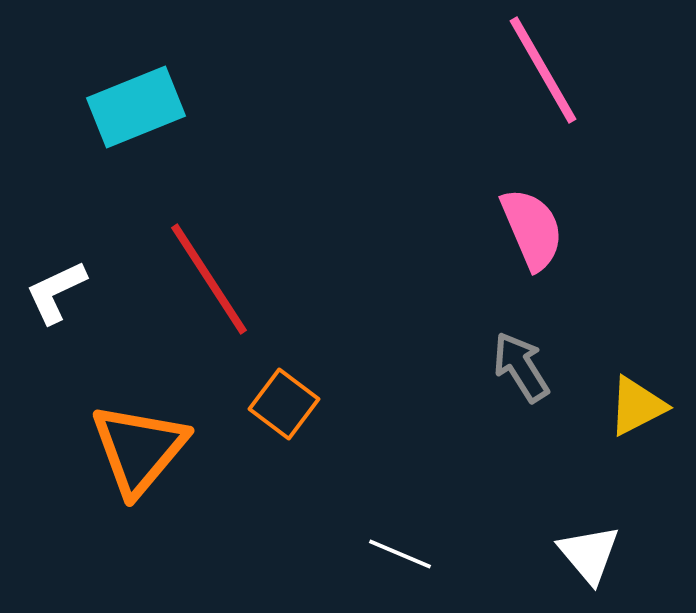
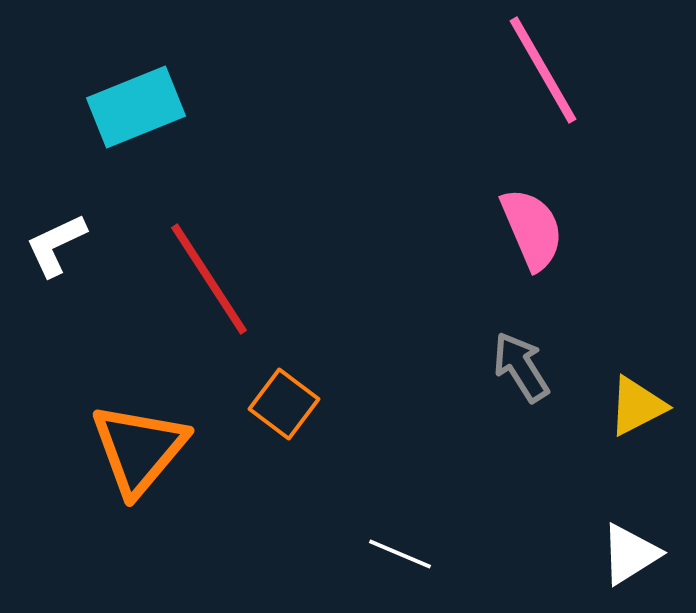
white L-shape: moved 47 px up
white triangle: moved 41 px right; rotated 38 degrees clockwise
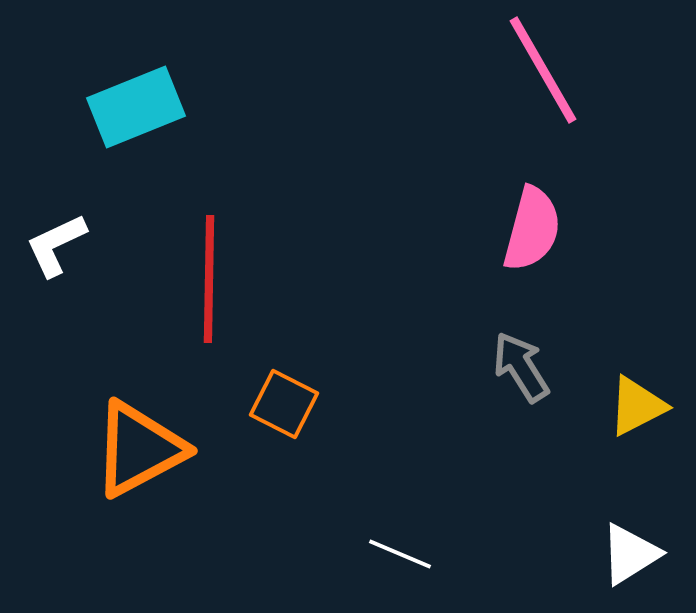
pink semicircle: rotated 38 degrees clockwise
red line: rotated 34 degrees clockwise
orange square: rotated 10 degrees counterclockwise
orange triangle: rotated 22 degrees clockwise
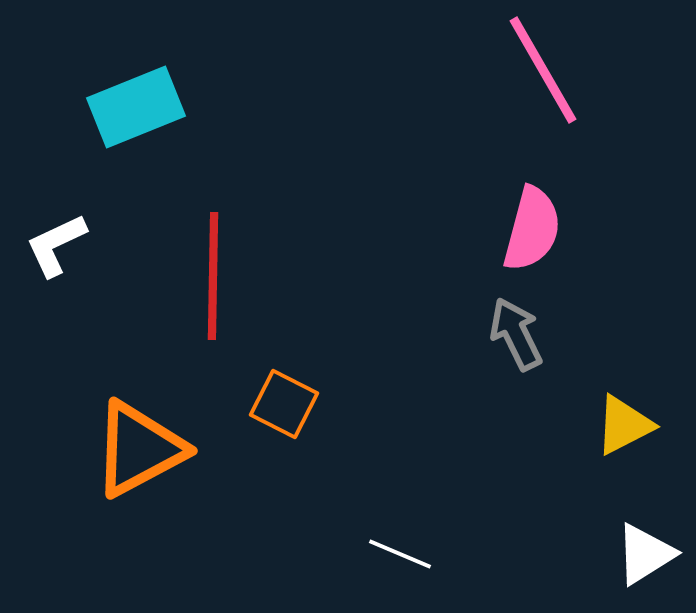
red line: moved 4 px right, 3 px up
gray arrow: moved 5 px left, 33 px up; rotated 6 degrees clockwise
yellow triangle: moved 13 px left, 19 px down
white triangle: moved 15 px right
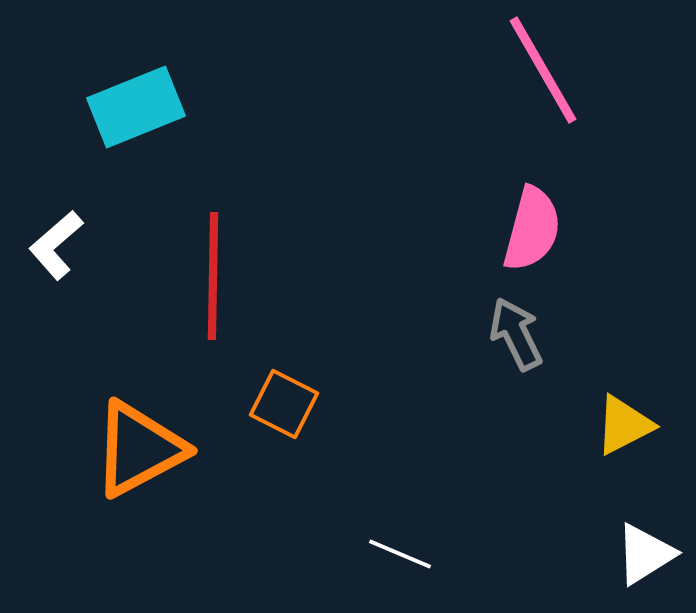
white L-shape: rotated 16 degrees counterclockwise
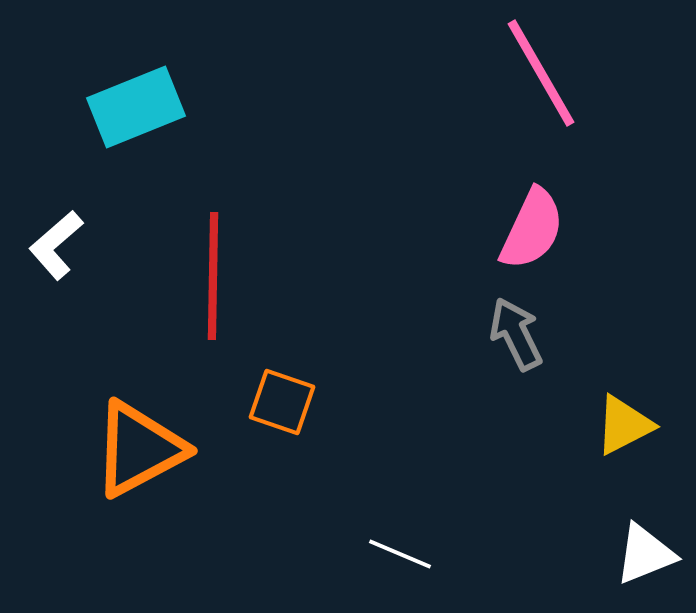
pink line: moved 2 px left, 3 px down
pink semicircle: rotated 10 degrees clockwise
orange square: moved 2 px left, 2 px up; rotated 8 degrees counterclockwise
white triangle: rotated 10 degrees clockwise
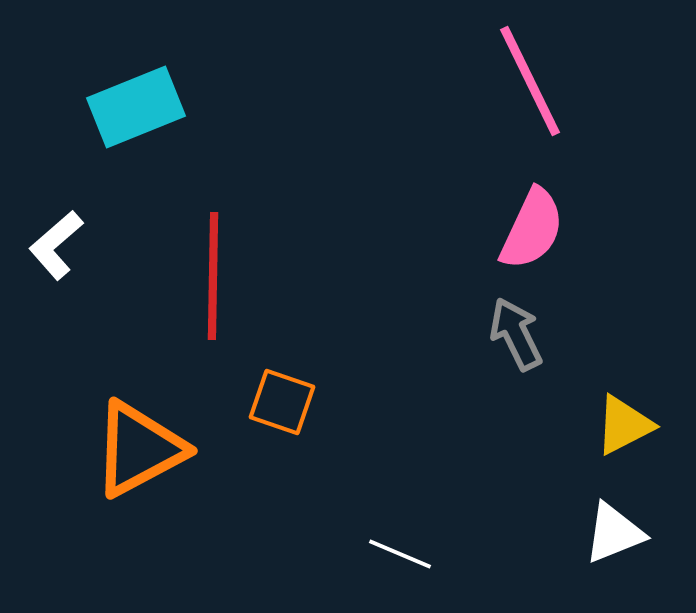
pink line: moved 11 px left, 8 px down; rotated 4 degrees clockwise
white triangle: moved 31 px left, 21 px up
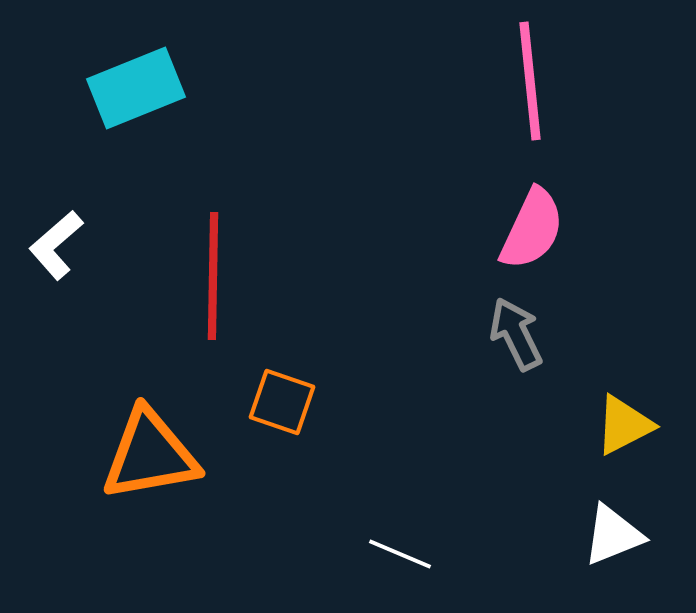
pink line: rotated 20 degrees clockwise
cyan rectangle: moved 19 px up
orange triangle: moved 11 px right, 6 px down; rotated 18 degrees clockwise
white triangle: moved 1 px left, 2 px down
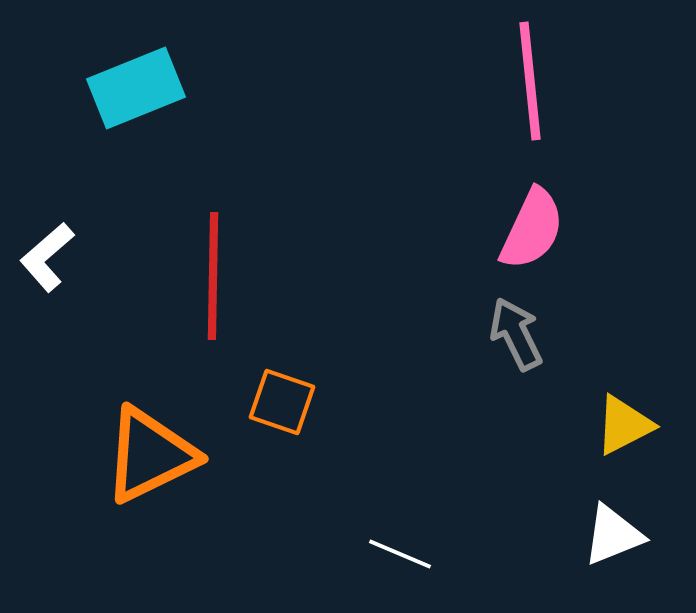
white L-shape: moved 9 px left, 12 px down
orange triangle: rotated 16 degrees counterclockwise
